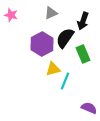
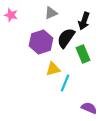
black arrow: moved 1 px right
black semicircle: moved 1 px right
purple hexagon: moved 1 px left, 2 px up; rotated 10 degrees clockwise
cyan line: moved 2 px down
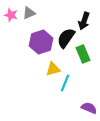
gray triangle: moved 22 px left
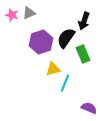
pink star: moved 1 px right
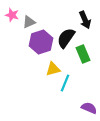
gray triangle: moved 9 px down
black arrow: moved 1 px right, 1 px up; rotated 42 degrees counterclockwise
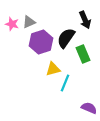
pink star: moved 9 px down
